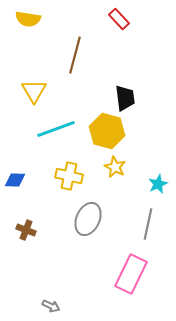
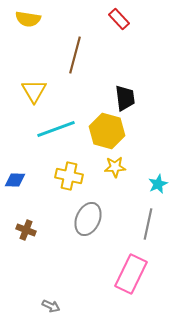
yellow star: rotated 30 degrees counterclockwise
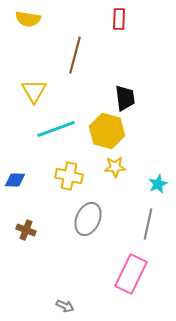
red rectangle: rotated 45 degrees clockwise
gray arrow: moved 14 px right
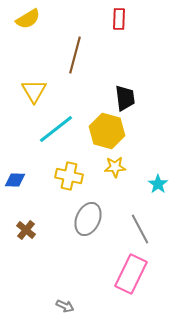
yellow semicircle: rotated 40 degrees counterclockwise
cyan line: rotated 18 degrees counterclockwise
cyan star: rotated 12 degrees counterclockwise
gray line: moved 8 px left, 5 px down; rotated 40 degrees counterclockwise
brown cross: rotated 18 degrees clockwise
